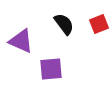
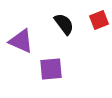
red square: moved 4 px up
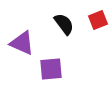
red square: moved 1 px left
purple triangle: moved 1 px right, 2 px down
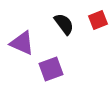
purple square: rotated 15 degrees counterclockwise
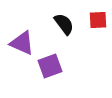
red square: rotated 18 degrees clockwise
purple square: moved 1 px left, 3 px up
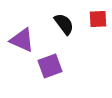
red square: moved 1 px up
purple triangle: moved 3 px up
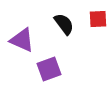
purple square: moved 1 px left, 3 px down
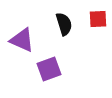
black semicircle: rotated 20 degrees clockwise
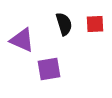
red square: moved 3 px left, 5 px down
purple square: rotated 10 degrees clockwise
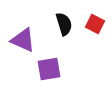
red square: rotated 30 degrees clockwise
purple triangle: moved 1 px right
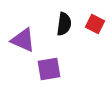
black semicircle: rotated 25 degrees clockwise
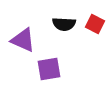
black semicircle: rotated 85 degrees clockwise
